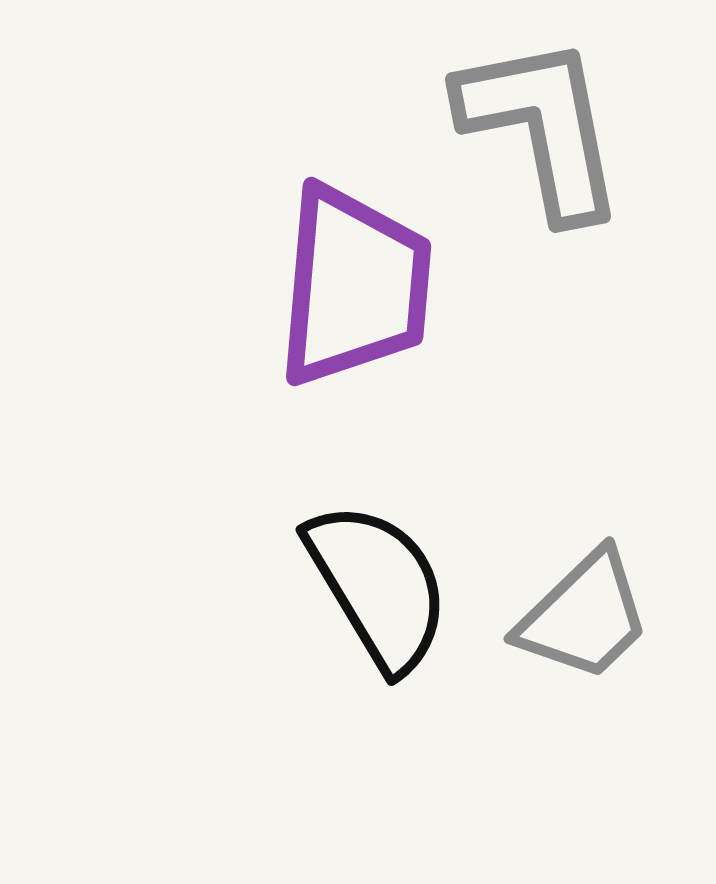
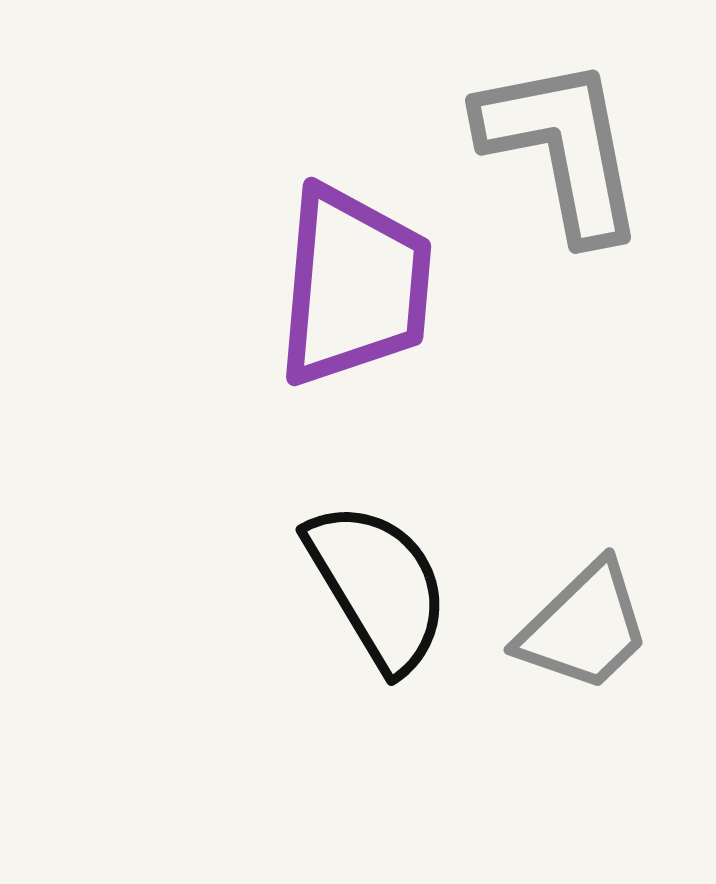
gray L-shape: moved 20 px right, 21 px down
gray trapezoid: moved 11 px down
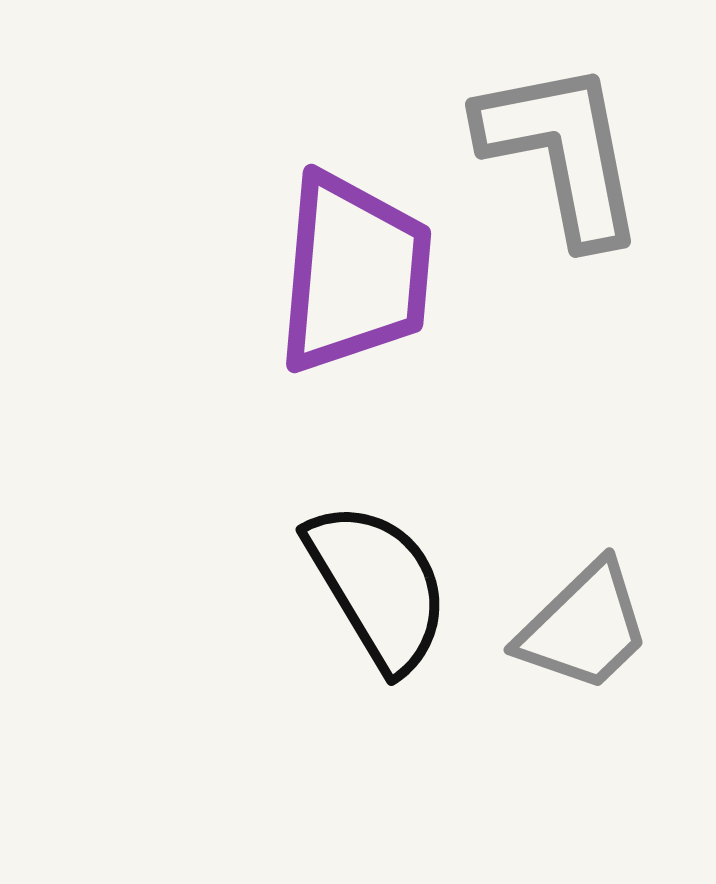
gray L-shape: moved 4 px down
purple trapezoid: moved 13 px up
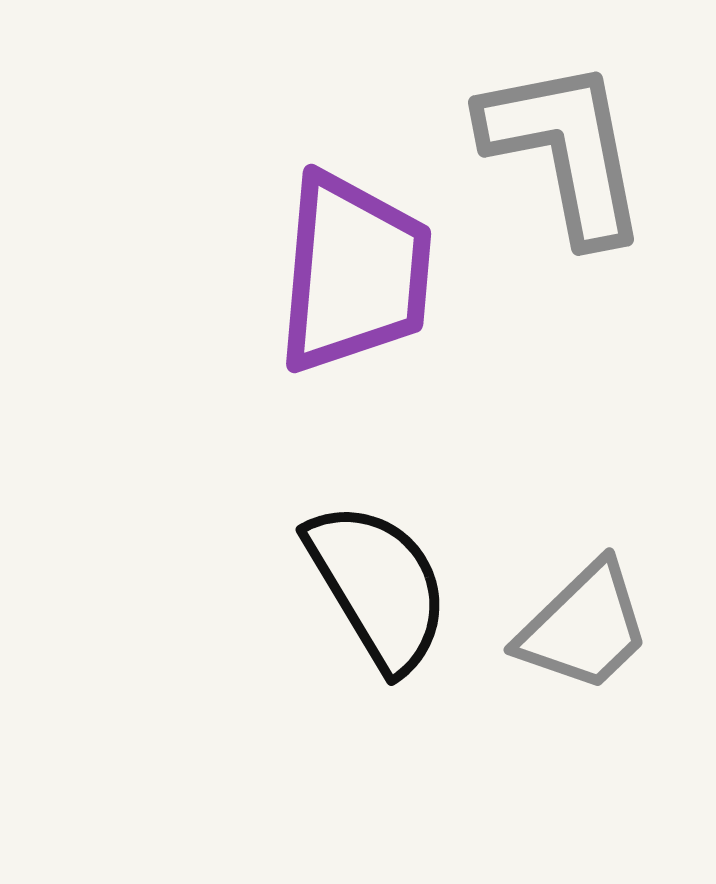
gray L-shape: moved 3 px right, 2 px up
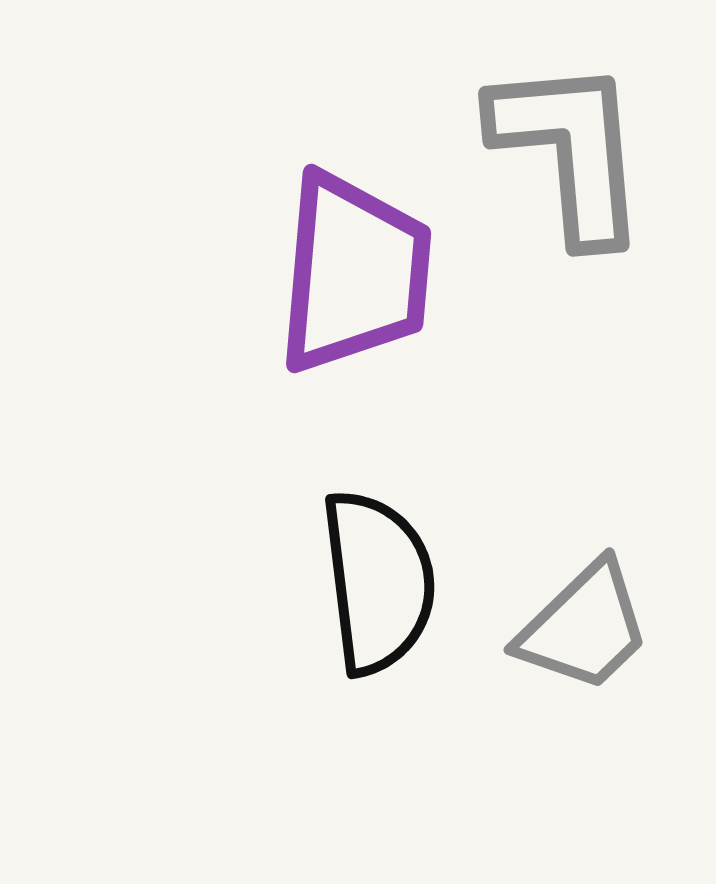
gray L-shape: moved 5 px right; rotated 6 degrees clockwise
black semicircle: moved 4 px up; rotated 24 degrees clockwise
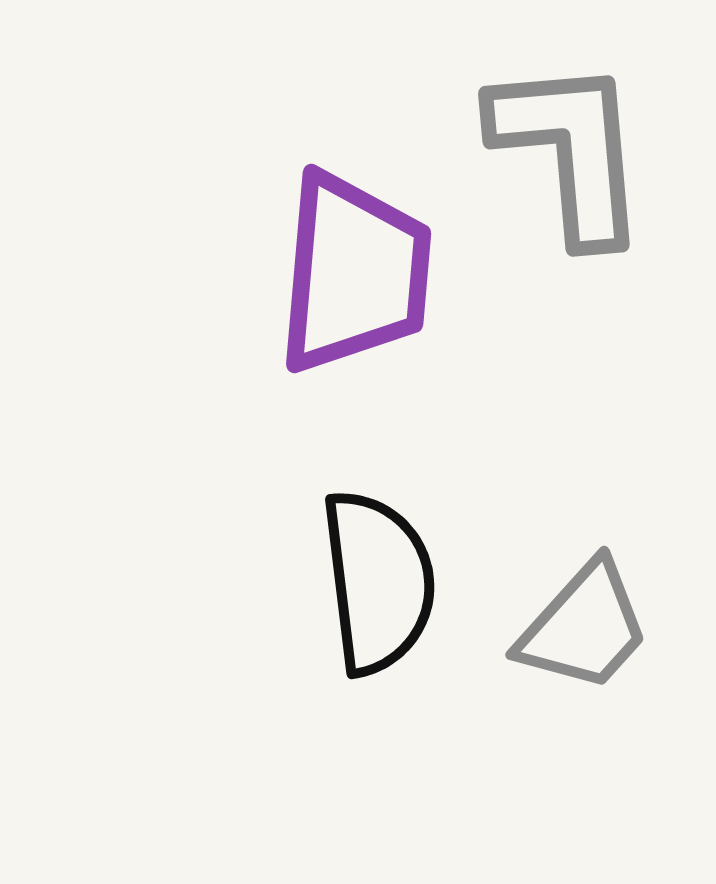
gray trapezoid: rotated 4 degrees counterclockwise
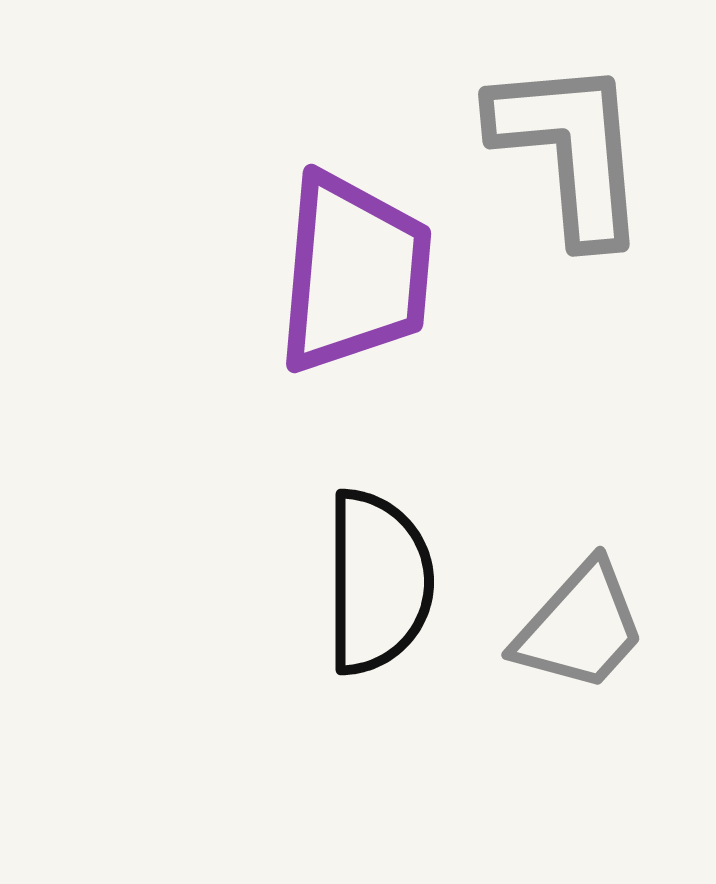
black semicircle: rotated 7 degrees clockwise
gray trapezoid: moved 4 px left
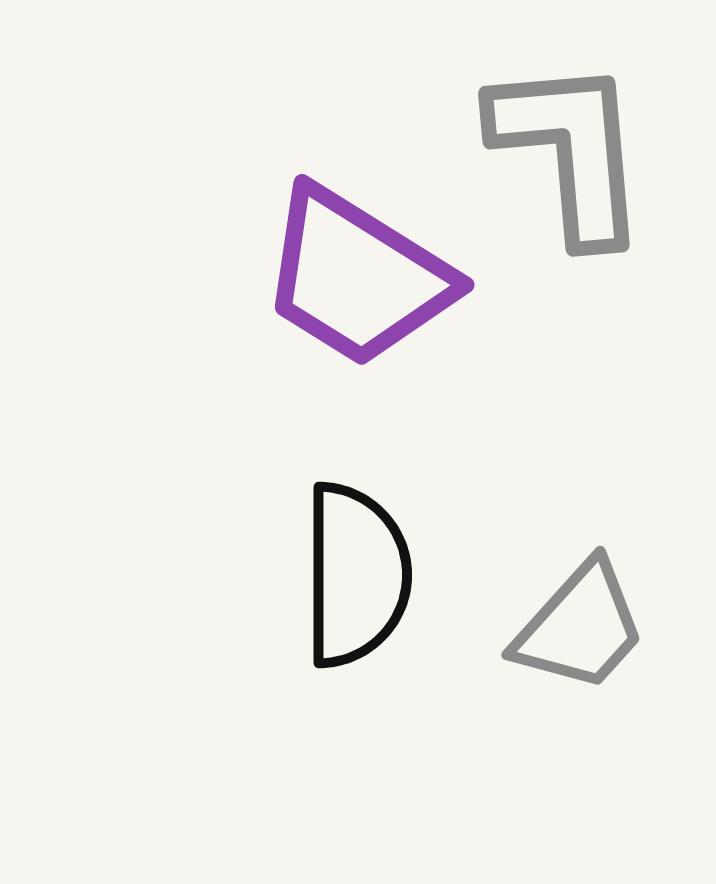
purple trapezoid: moved 3 px right, 4 px down; rotated 117 degrees clockwise
black semicircle: moved 22 px left, 7 px up
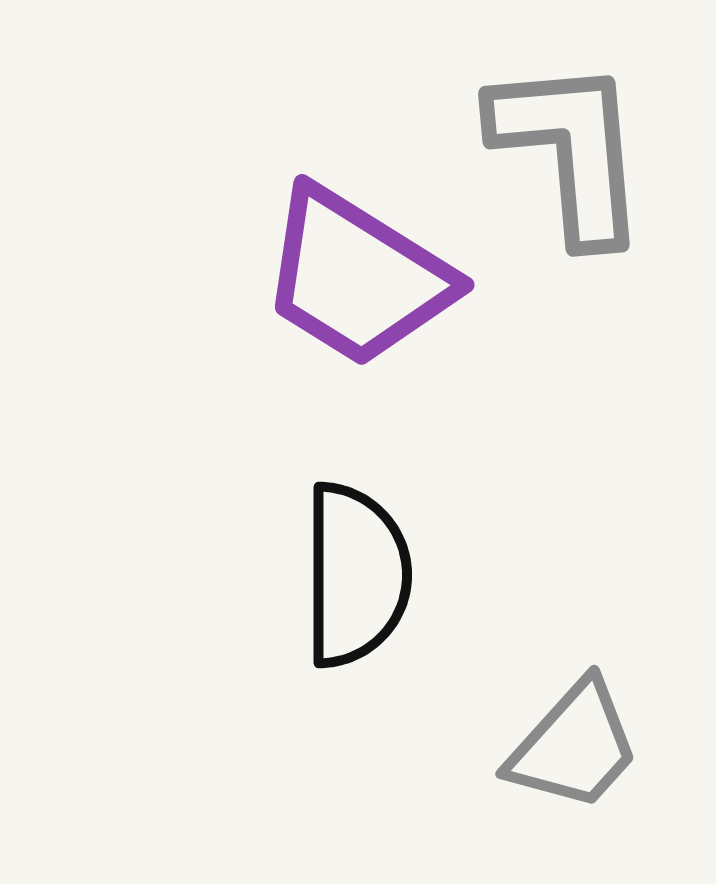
gray trapezoid: moved 6 px left, 119 px down
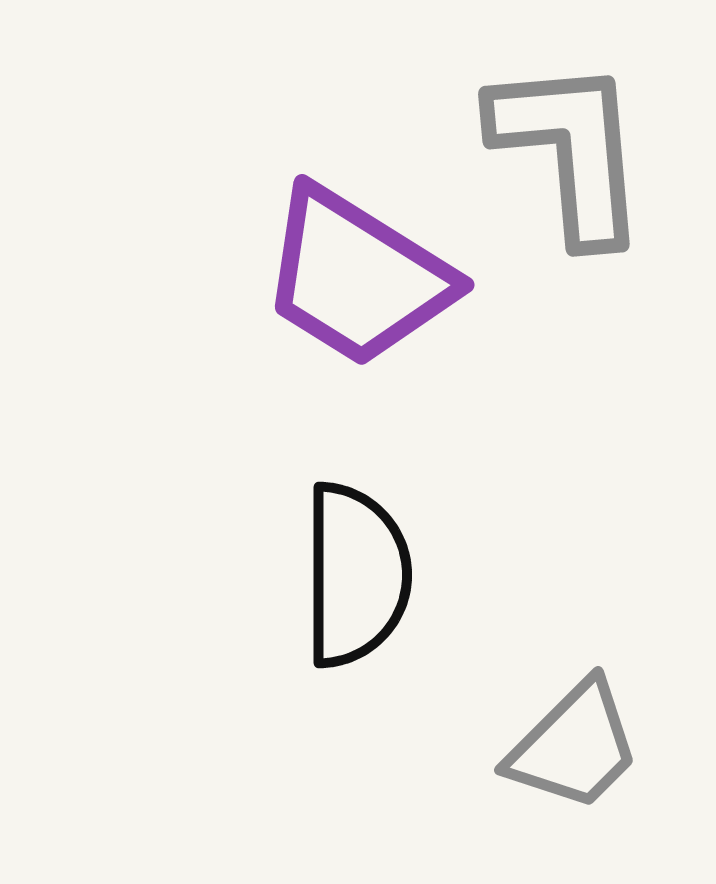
gray trapezoid: rotated 3 degrees clockwise
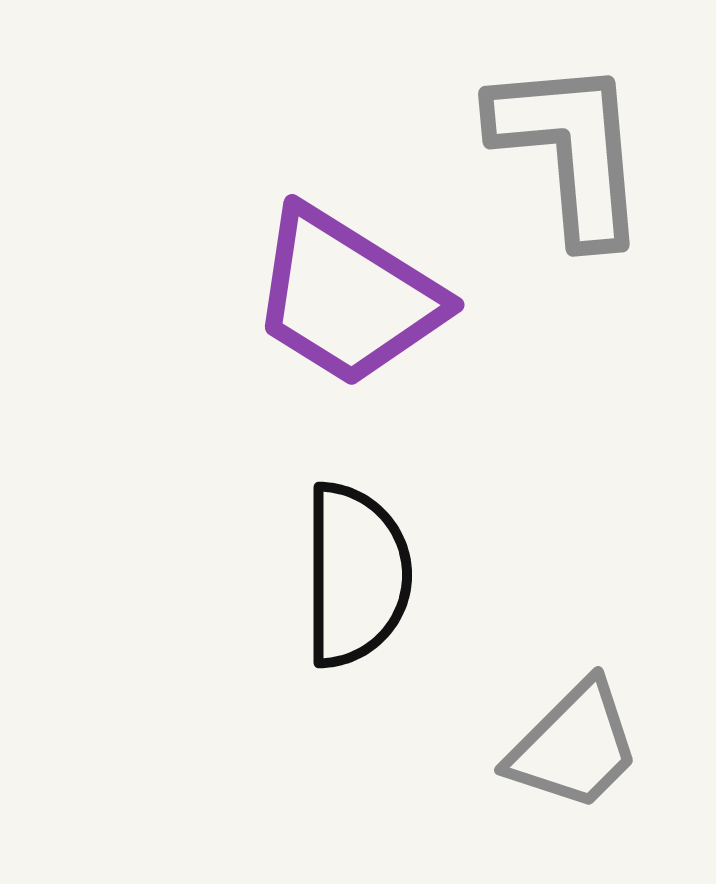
purple trapezoid: moved 10 px left, 20 px down
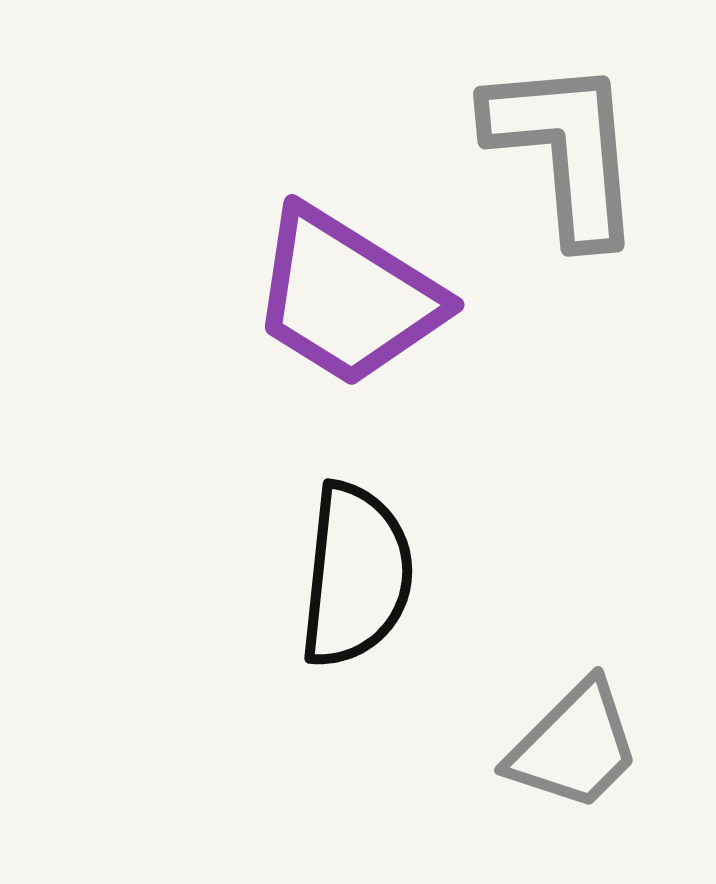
gray L-shape: moved 5 px left
black semicircle: rotated 6 degrees clockwise
